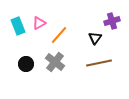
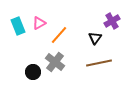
purple cross: rotated 14 degrees counterclockwise
black circle: moved 7 px right, 8 px down
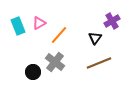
brown line: rotated 10 degrees counterclockwise
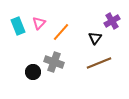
pink triangle: rotated 16 degrees counterclockwise
orange line: moved 2 px right, 3 px up
gray cross: moved 1 px left; rotated 18 degrees counterclockwise
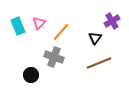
gray cross: moved 5 px up
black circle: moved 2 px left, 3 px down
